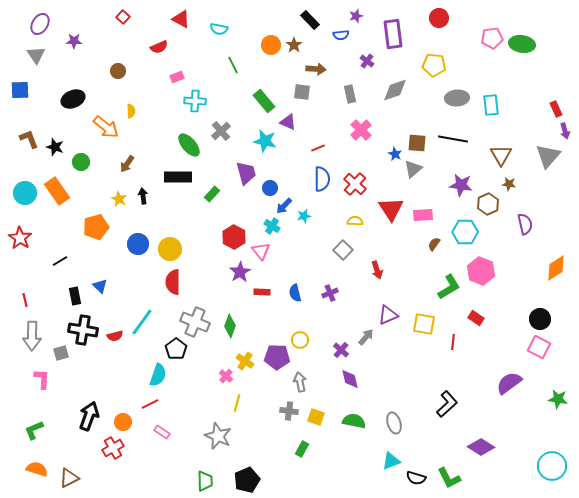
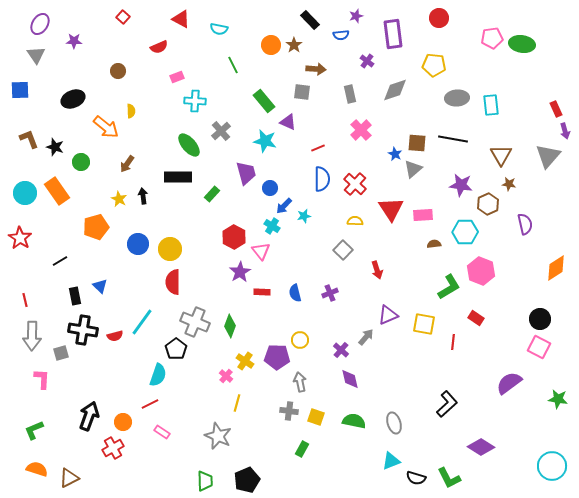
brown semicircle at (434, 244): rotated 48 degrees clockwise
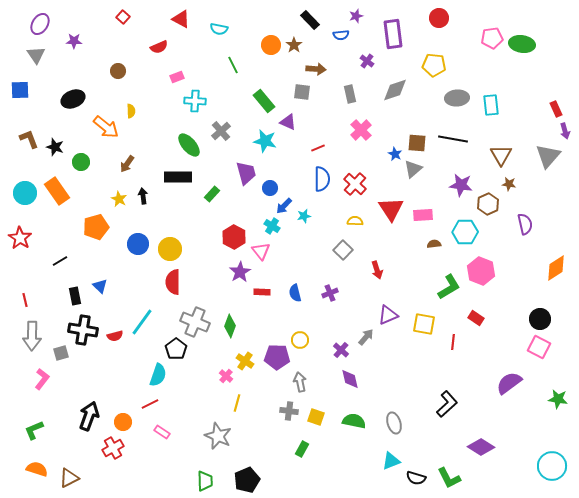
pink L-shape at (42, 379): rotated 35 degrees clockwise
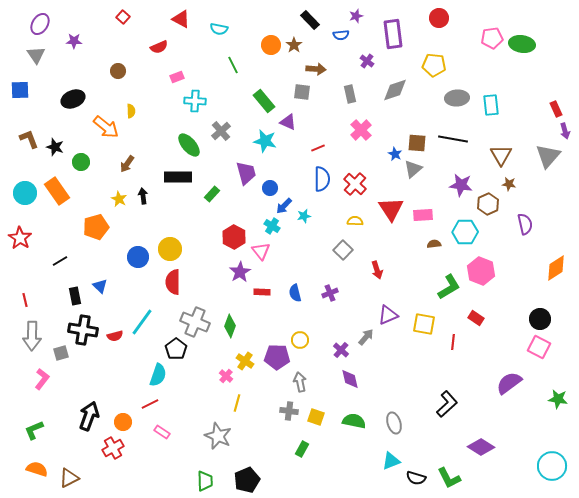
blue circle at (138, 244): moved 13 px down
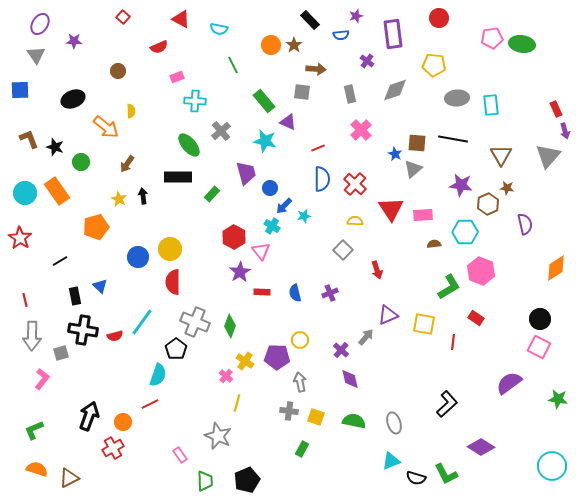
brown star at (509, 184): moved 2 px left, 4 px down
pink rectangle at (162, 432): moved 18 px right, 23 px down; rotated 21 degrees clockwise
green L-shape at (449, 478): moved 3 px left, 4 px up
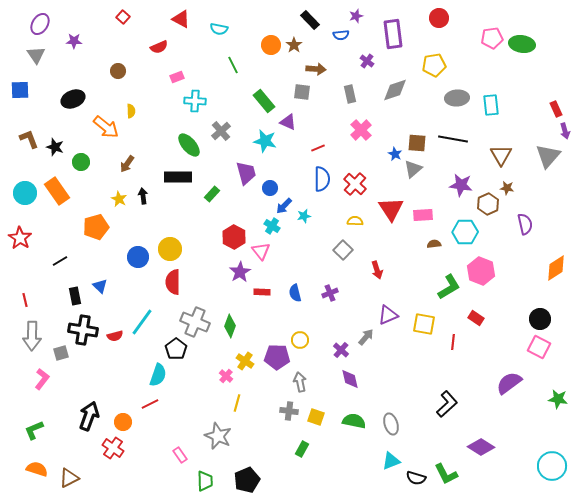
yellow pentagon at (434, 65): rotated 15 degrees counterclockwise
gray ellipse at (394, 423): moved 3 px left, 1 px down
red cross at (113, 448): rotated 25 degrees counterclockwise
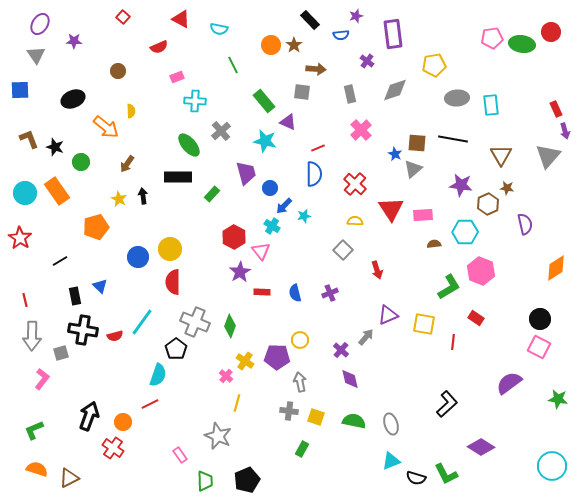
red circle at (439, 18): moved 112 px right, 14 px down
blue semicircle at (322, 179): moved 8 px left, 5 px up
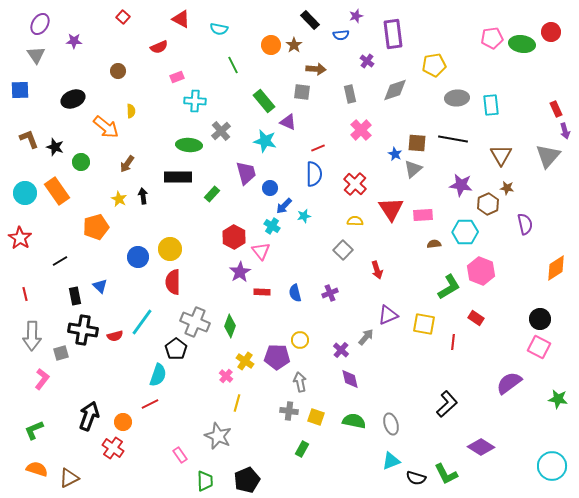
green ellipse at (189, 145): rotated 45 degrees counterclockwise
red line at (25, 300): moved 6 px up
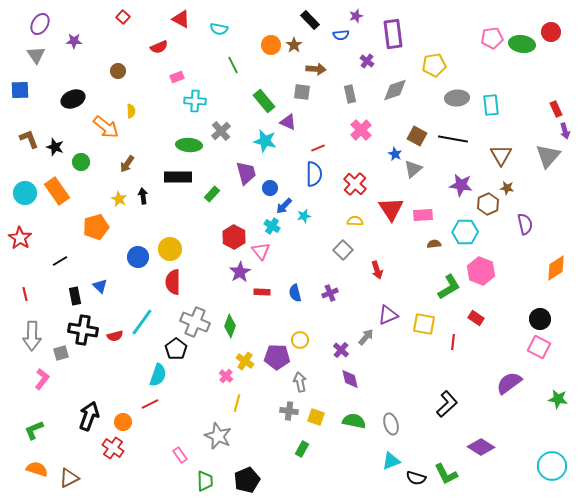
brown square at (417, 143): moved 7 px up; rotated 24 degrees clockwise
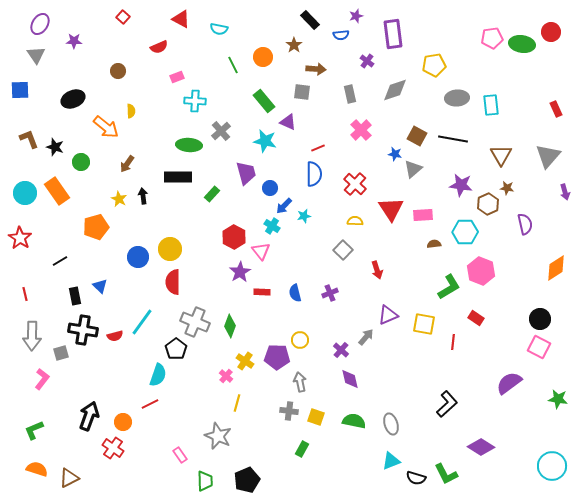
orange circle at (271, 45): moved 8 px left, 12 px down
purple arrow at (565, 131): moved 61 px down
blue star at (395, 154): rotated 16 degrees counterclockwise
